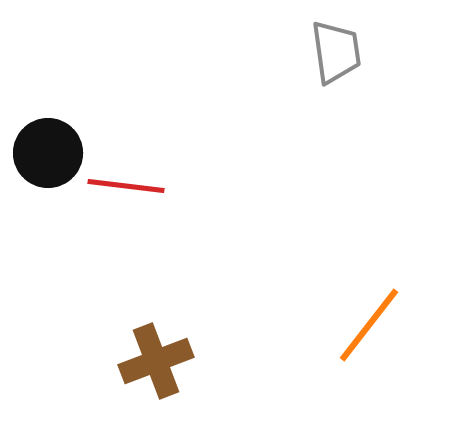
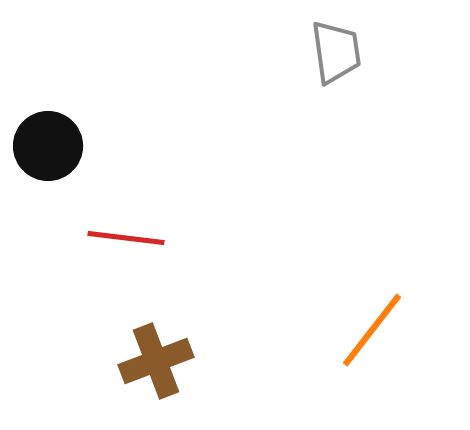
black circle: moved 7 px up
red line: moved 52 px down
orange line: moved 3 px right, 5 px down
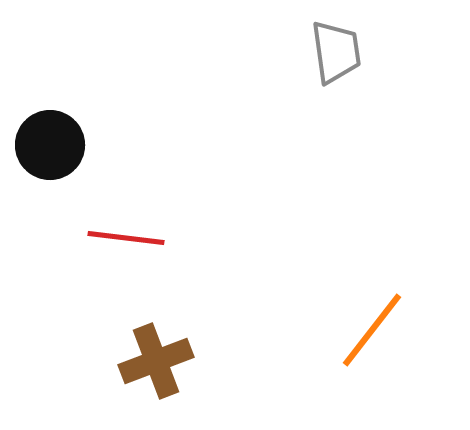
black circle: moved 2 px right, 1 px up
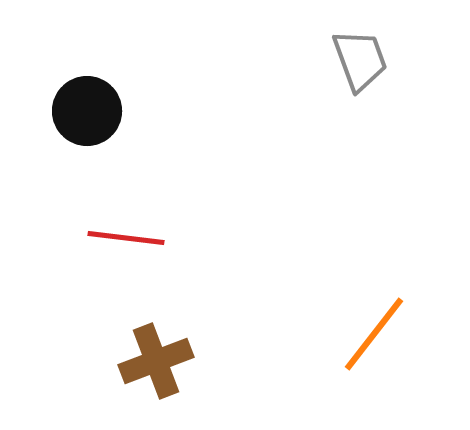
gray trapezoid: moved 24 px right, 8 px down; rotated 12 degrees counterclockwise
black circle: moved 37 px right, 34 px up
orange line: moved 2 px right, 4 px down
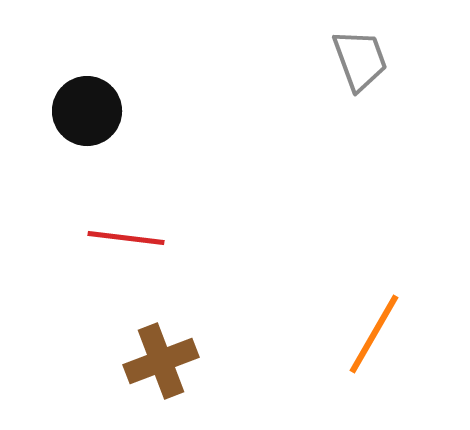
orange line: rotated 8 degrees counterclockwise
brown cross: moved 5 px right
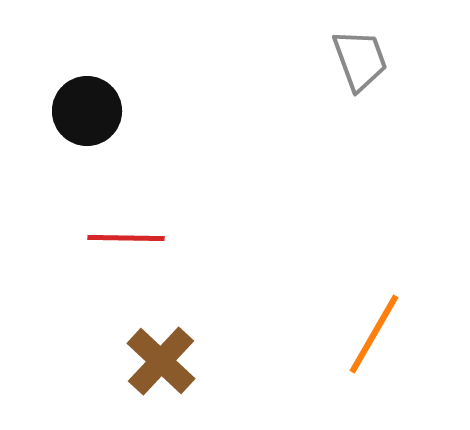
red line: rotated 6 degrees counterclockwise
brown cross: rotated 26 degrees counterclockwise
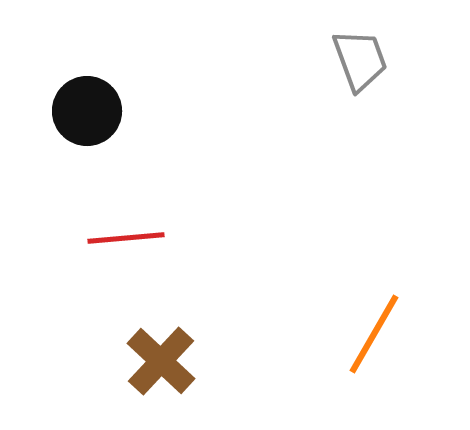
red line: rotated 6 degrees counterclockwise
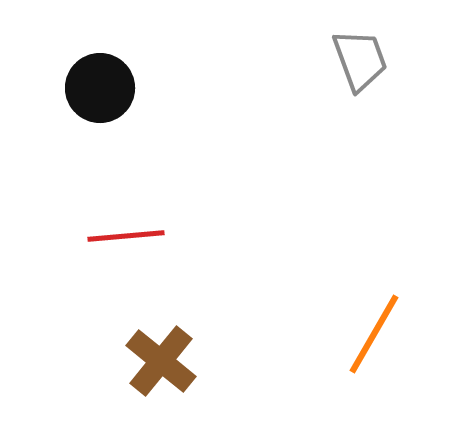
black circle: moved 13 px right, 23 px up
red line: moved 2 px up
brown cross: rotated 4 degrees counterclockwise
